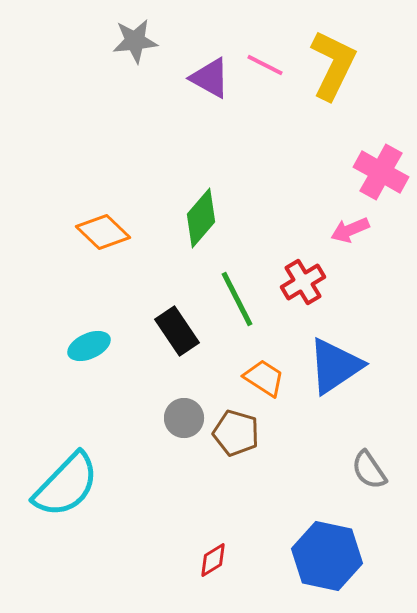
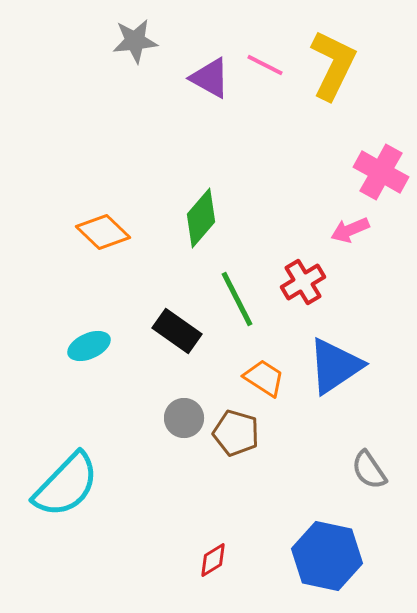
black rectangle: rotated 21 degrees counterclockwise
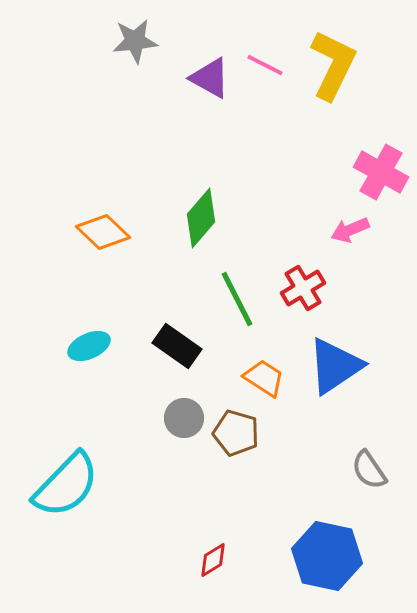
red cross: moved 6 px down
black rectangle: moved 15 px down
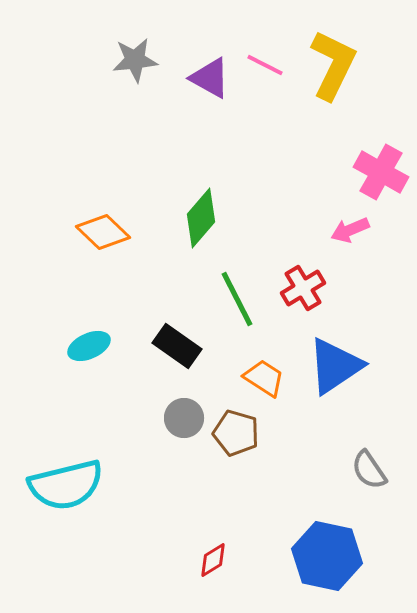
gray star: moved 19 px down
cyan semicircle: rotated 32 degrees clockwise
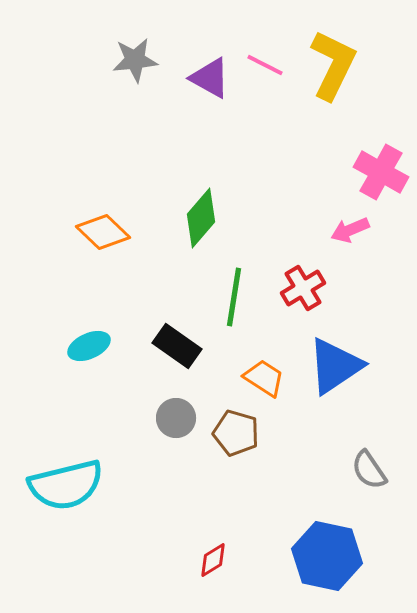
green line: moved 3 px left, 2 px up; rotated 36 degrees clockwise
gray circle: moved 8 px left
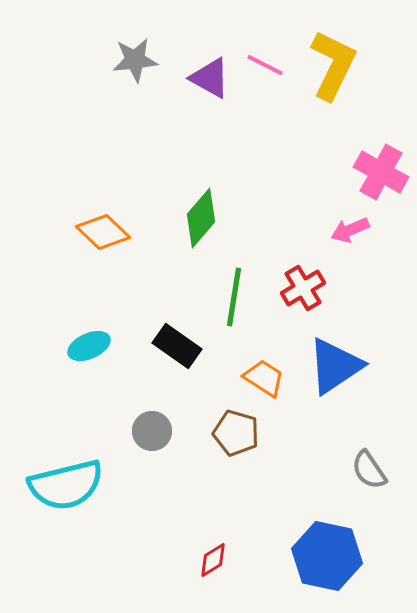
gray circle: moved 24 px left, 13 px down
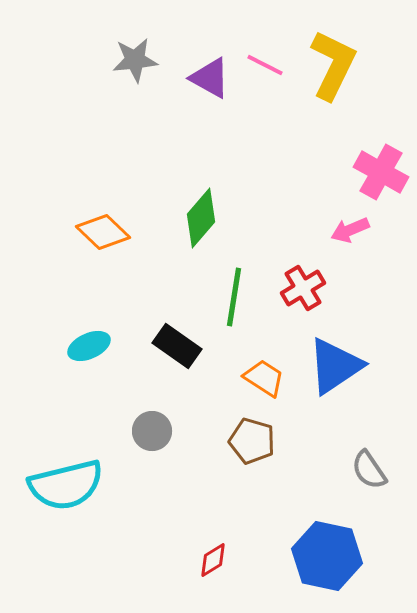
brown pentagon: moved 16 px right, 8 px down
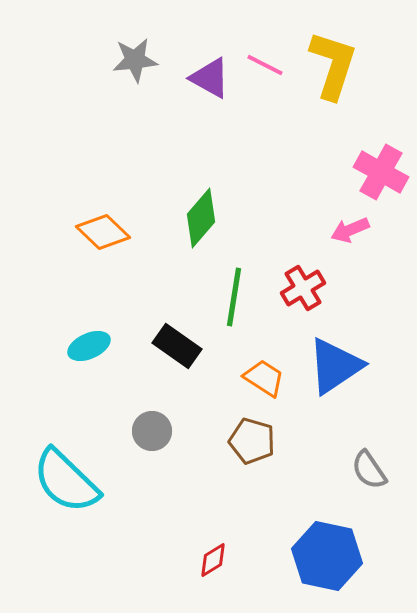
yellow L-shape: rotated 8 degrees counterclockwise
cyan semicircle: moved 4 px up; rotated 58 degrees clockwise
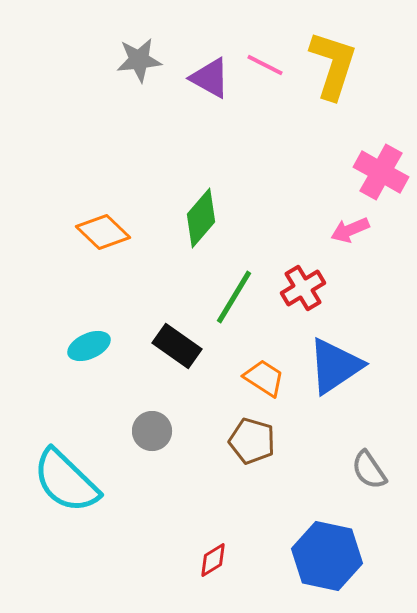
gray star: moved 4 px right
green line: rotated 22 degrees clockwise
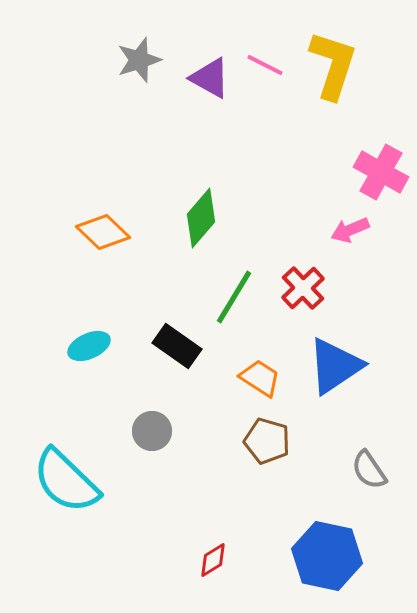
gray star: rotated 12 degrees counterclockwise
red cross: rotated 12 degrees counterclockwise
orange trapezoid: moved 4 px left
brown pentagon: moved 15 px right
